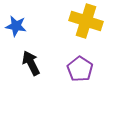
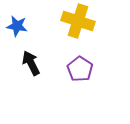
yellow cross: moved 8 px left
blue star: moved 1 px right
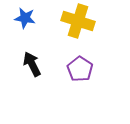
blue star: moved 8 px right, 8 px up
black arrow: moved 1 px right, 1 px down
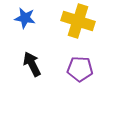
purple pentagon: rotated 30 degrees counterclockwise
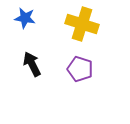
yellow cross: moved 4 px right, 3 px down
purple pentagon: rotated 15 degrees clockwise
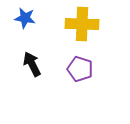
yellow cross: rotated 16 degrees counterclockwise
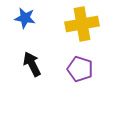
yellow cross: rotated 12 degrees counterclockwise
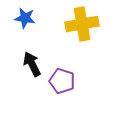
purple pentagon: moved 18 px left, 12 px down
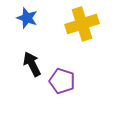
blue star: moved 2 px right; rotated 10 degrees clockwise
yellow cross: rotated 8 degrees counterclockwise
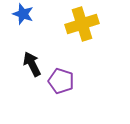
blue star: moved 4 px left, 4 px up
purple pentagon: moved 1 px left
